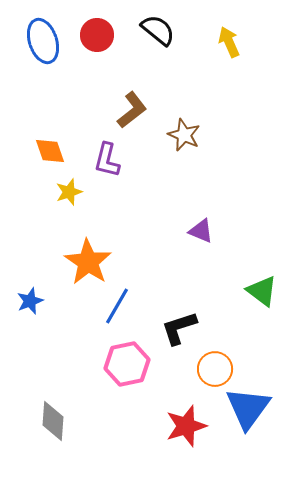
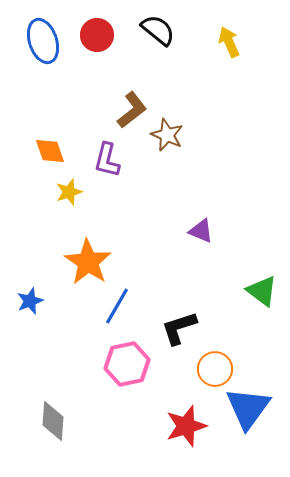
brown star: moved 17 px left
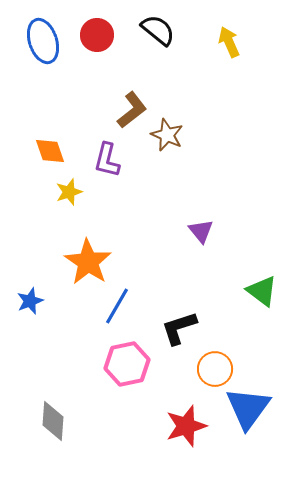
purple triangle: rotated 28 degrees clockwise
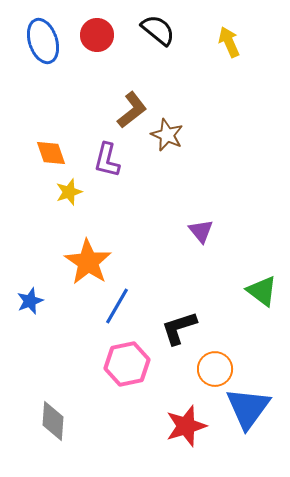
orange diamond: moved 1 px right, 2 px down
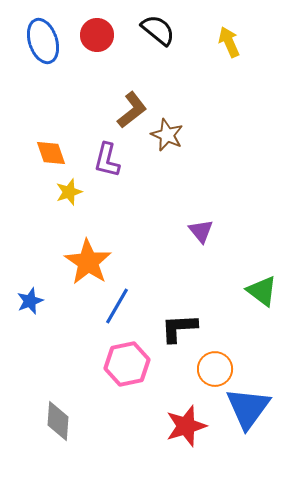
black L-shape: rotated 15 degrees clockwise
gray diamond: moved 5 px right
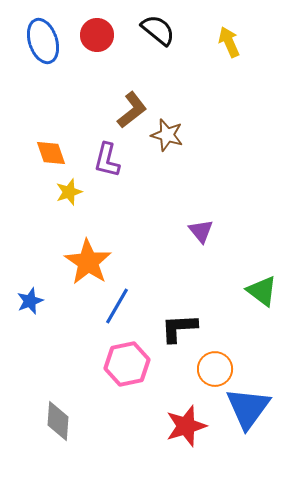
brown star: rotated 8 degrees counterclockwise
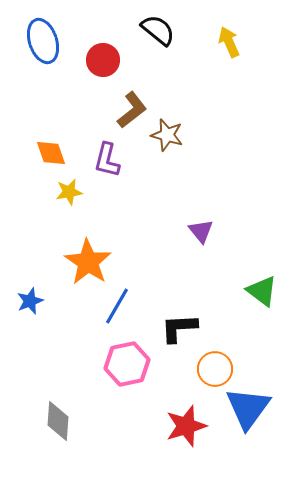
red circle: moved 6 px right, 25 px down
yellow star: rotated 8 degrees clockwise
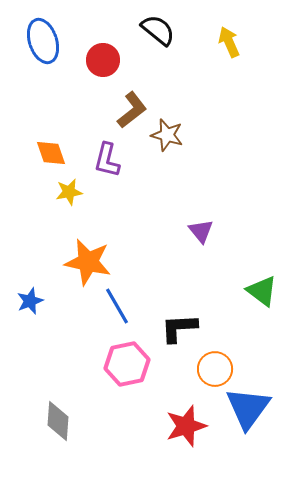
orange star: rotated 21 degrees counterclockwise
blue line: rotated 60 degrees counterclockwise
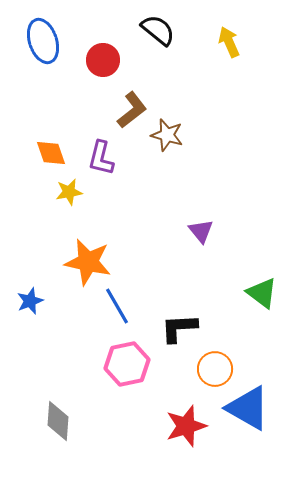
purple L-shape: moved 6 px left, 2 px up
green triangle: moved 2 px down
blue triangle: rotated 36 degrees counterclockwise
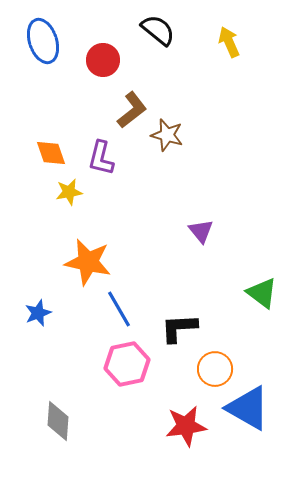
blue star: moved 8 px right, 12 px down
blue line: moved 2 px right, 3 px down
red star: rotated 9 degrees clockwise
